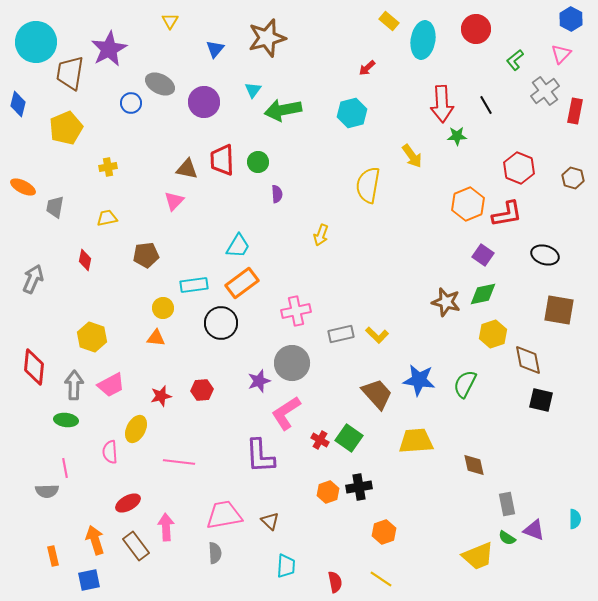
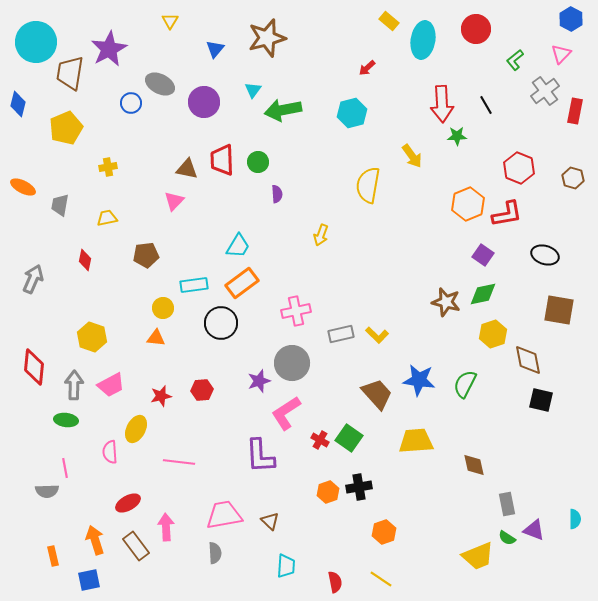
gray trapezoid at (55, 207): moved 5 px right, 2 px up
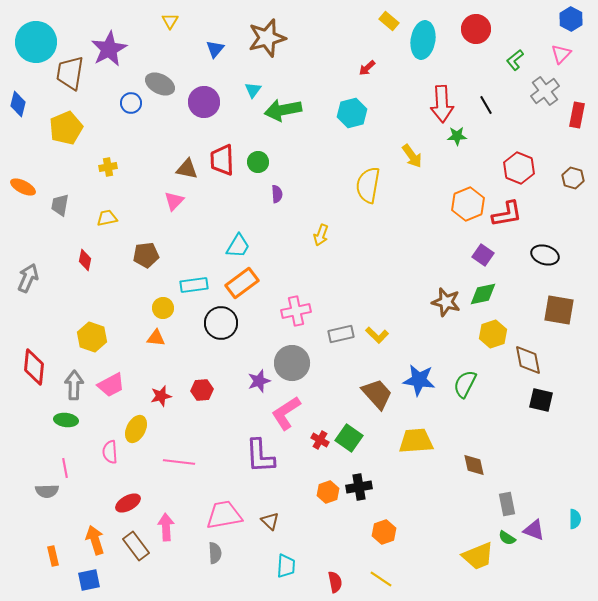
red rectangle at (575, 111): moved 2 px right, 4 px down
gray arrow at (33, 279): moved 5 px left, 1 px up
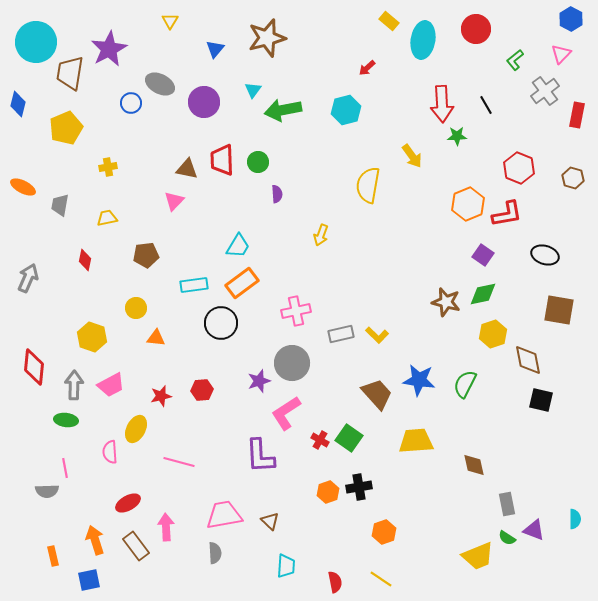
cyan hexagon at (352, 113): moved 6 px left, 3 px up
yellow circle at (163, 308): moved 27 px left
pink line at (179, 462): rotated 8 degrees clockwise
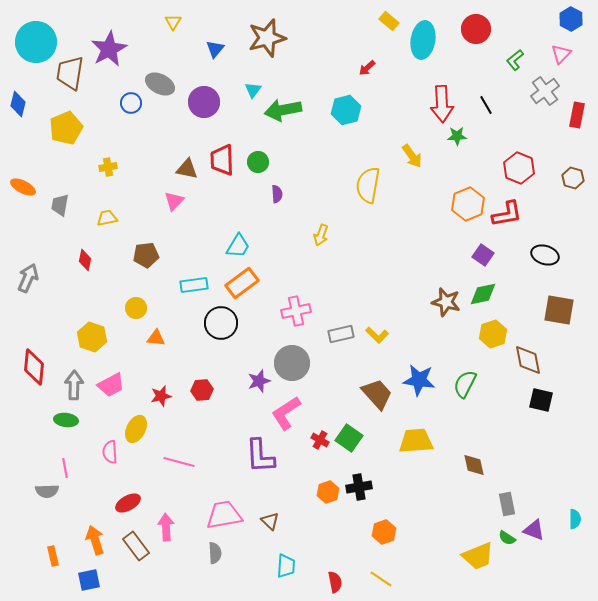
yellow triangle at (170, 21): moved 3 px right, 1 px down
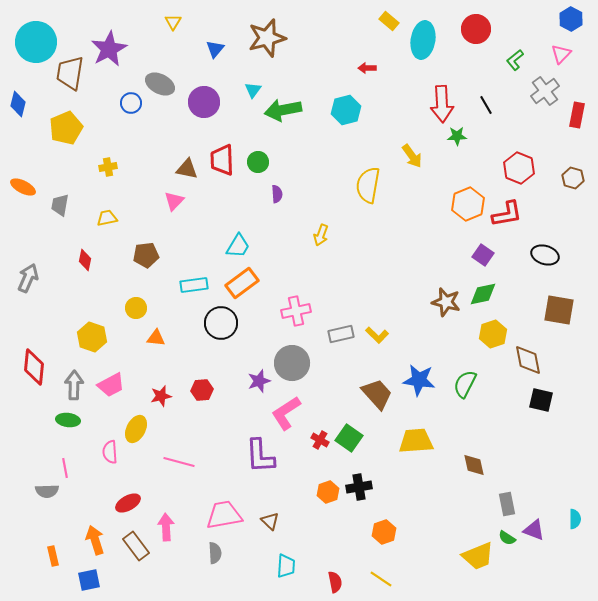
red arrow at (367, 68): rotated 42 degrees clockwise
green ellipse at (66, 420): moved 2 px right
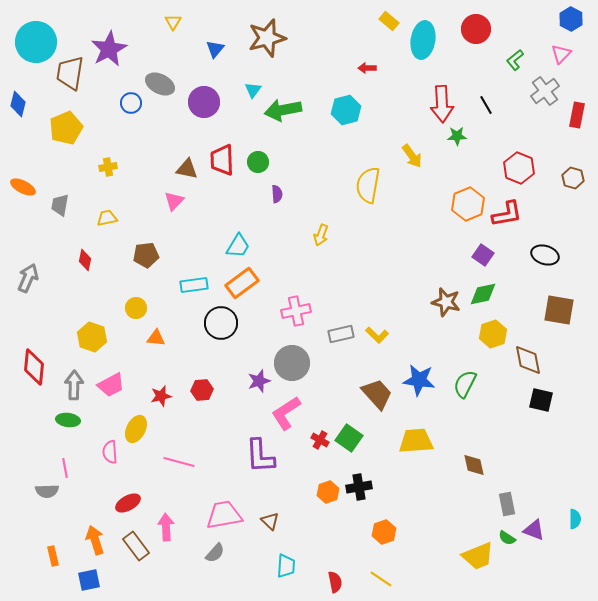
gray semicircle at (215, 553): rotated 45 degrees clockwise
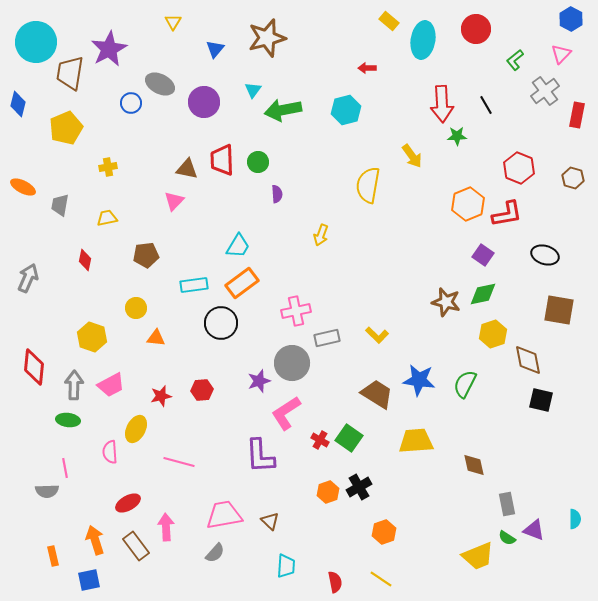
gray rectangle at (341, 334): moved 14 px left, 4 px down
brown trapezoid at (377, 394): rotated 16 degrees counterclockwise
black cross at (359, 487): rotated 20 degrees counterclockwise
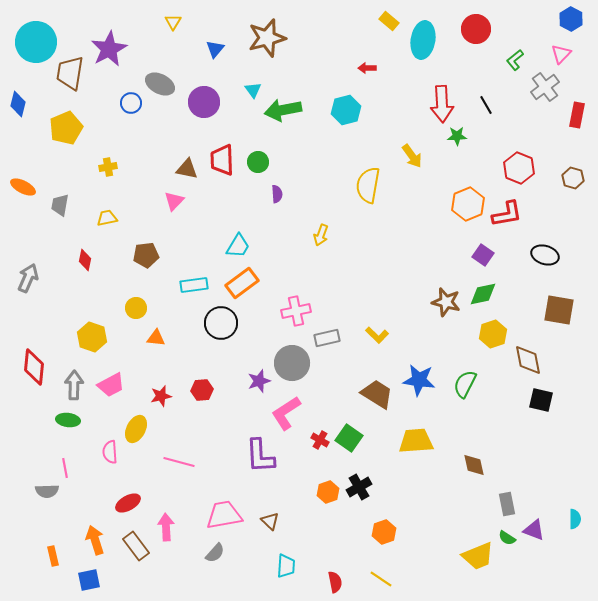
cyan triangle at (253, 90): rotated 12 degrees counterclockwise
gray cross at (545, 91): moved 4 px up
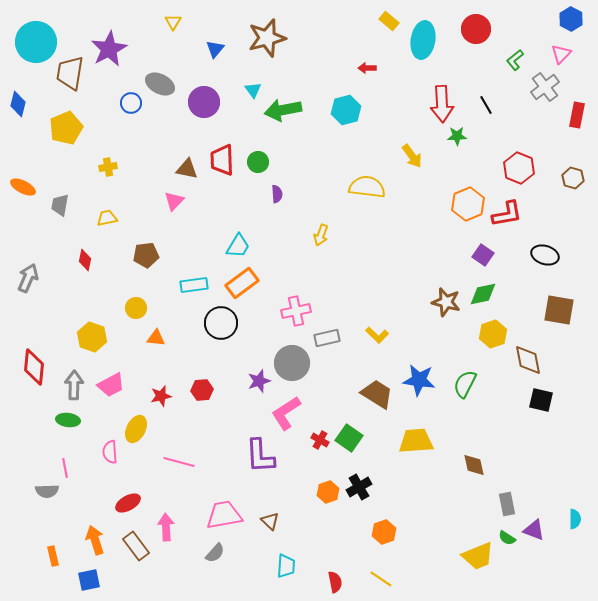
yellow semicircle at (368, 185): moved 1 px left, 2 px down; rotated 87 degrees clockwise
